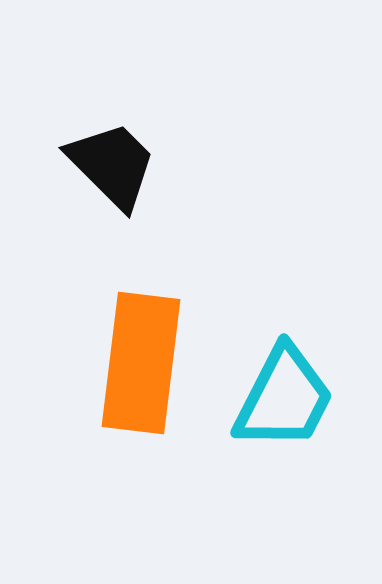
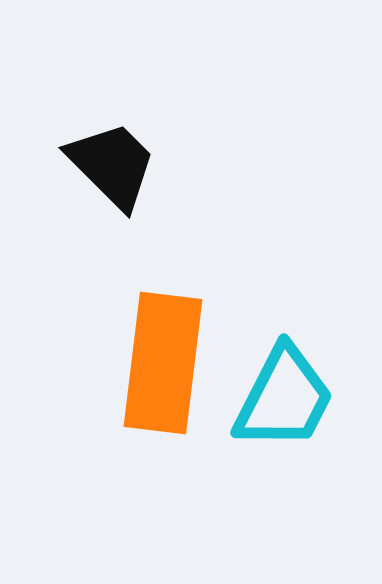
orange rectangle: moved 22 px right
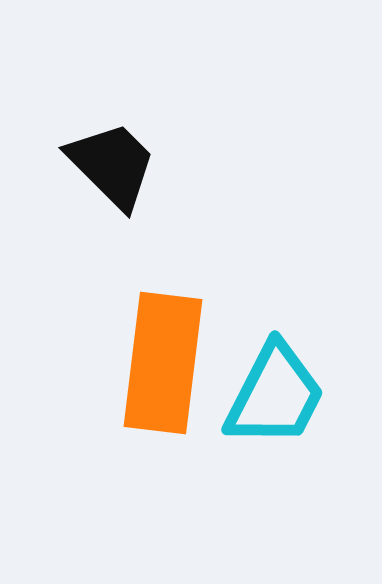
cyan trapezoid: moved 9 px left, 3 px up
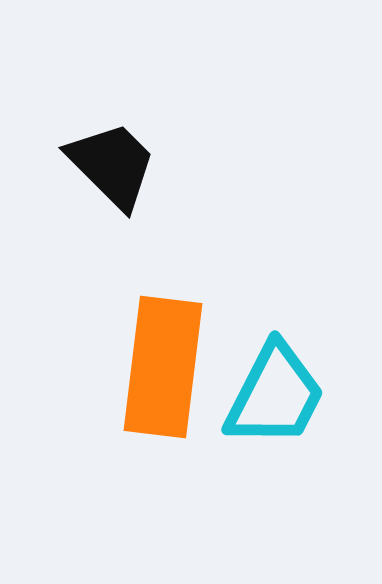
orange rectangle: moved 4 px down
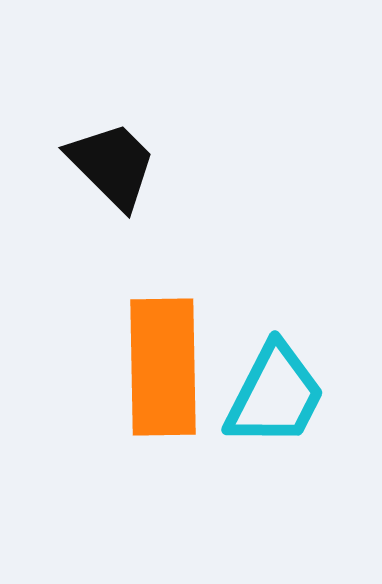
orange rectangle: rotated 8 degrees counterclockwise
